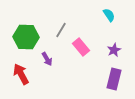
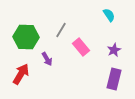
red arrow: rotated 60 degrees clockwise
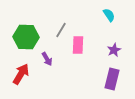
pink rectangle: moved 3 px left, 2 px up; rotated 42 degrees clockwise
purple rectangle: moved 2 px left
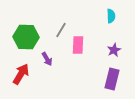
cyan semicircle: moved 2 px right, 1 px down; rotated 32 degrees clockwise
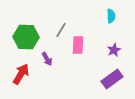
purple rectangle: rotated 40 degrees clockwise
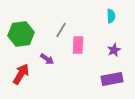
green hexagon: moved 5 px left, 3 px up; rotated 10 degrees counterclockwise
purple arrow: rotated 24 degrees counterclockwise
purple rectangle: rotated 25 degrees clockwise
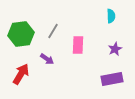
gray line: moved 8 px left, 1 px down
purple star: moved 1 px right, 1 px up
